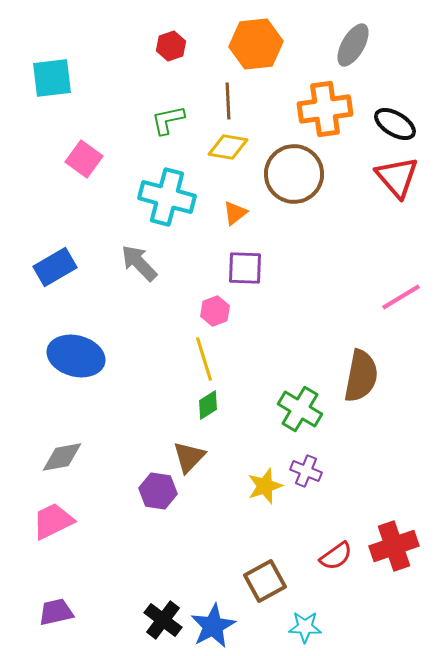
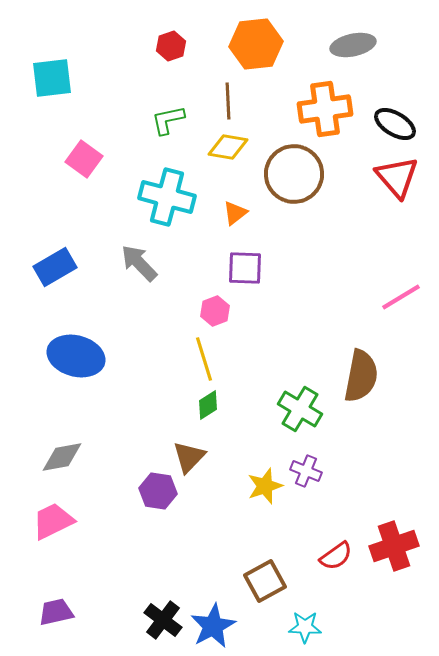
gray ellipse: rotated 48 degrees clockwise
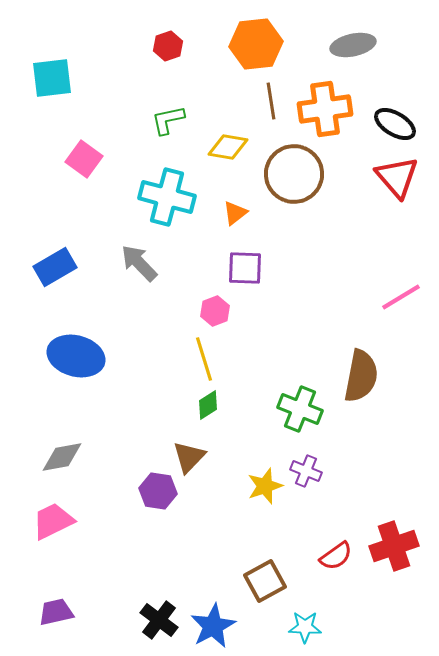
red hexagon: moved 3 px left
brown line: moved 43 px right; rotated 6 degrees counterclockwise
green cross: rotated 9 degrees counterclockwise
black cross: moved 4 px left
